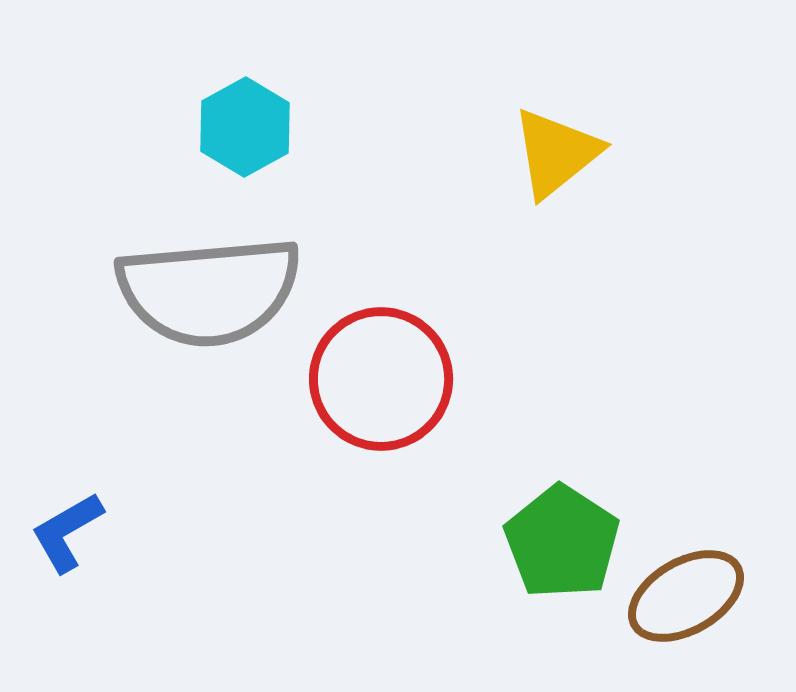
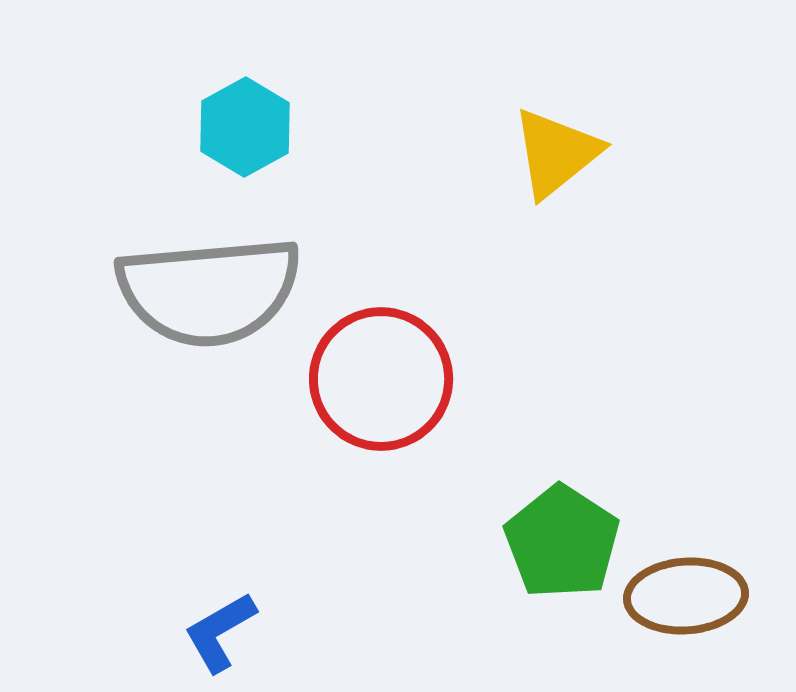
blue L-shape: moved 153 px right, 100 px down
brown ellipse: rotated 26 degrees clockwise
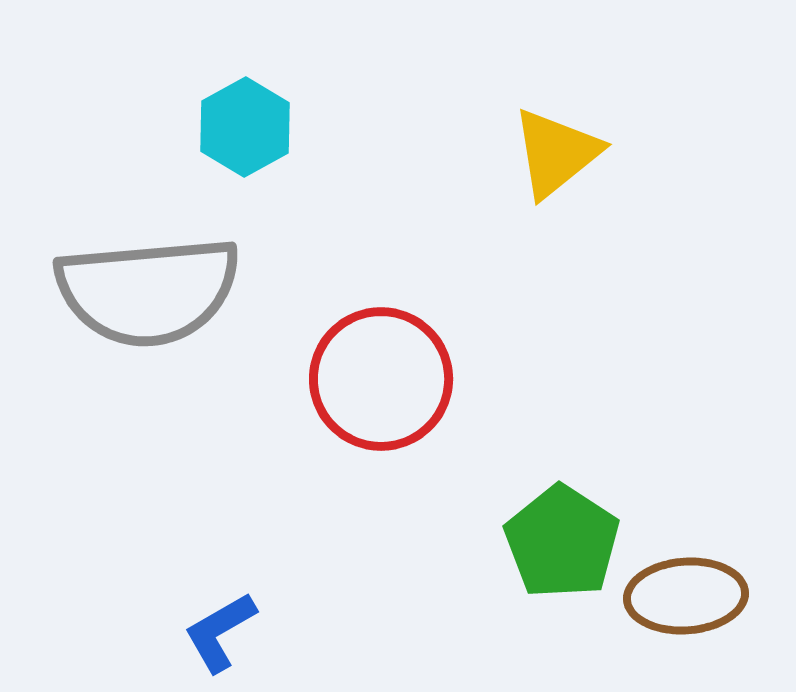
gray semicircle: moved 61 px left
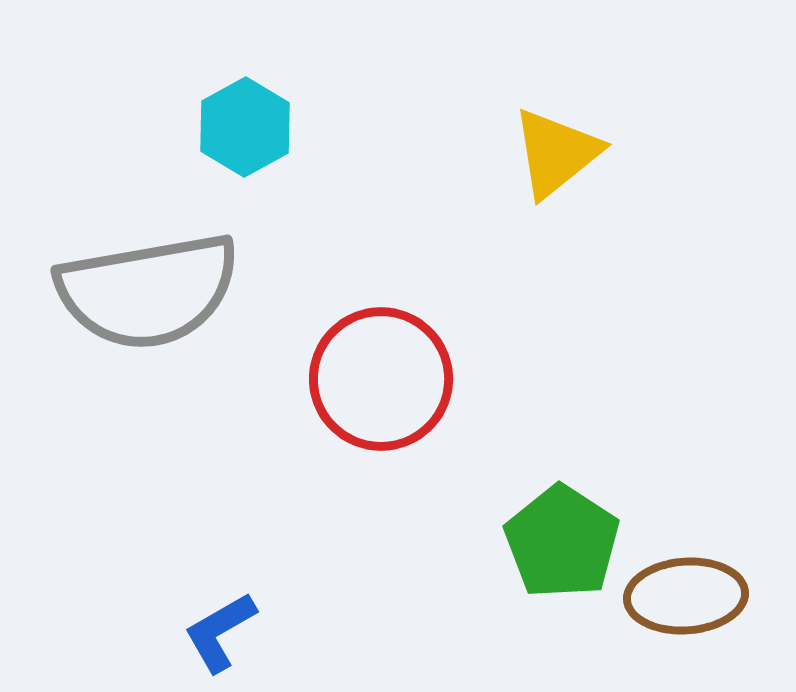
gray semicircle: rotated 5 degrees counterclockwise
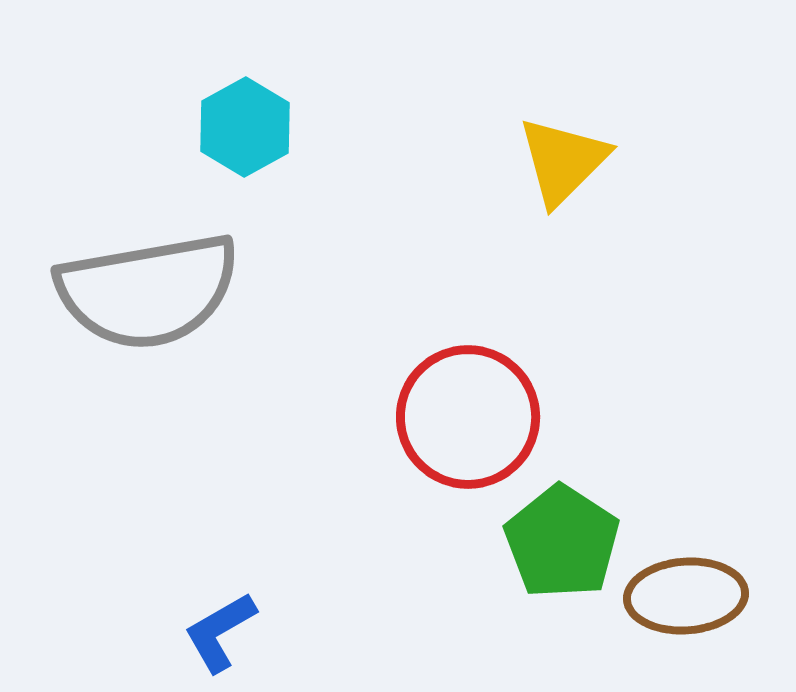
yellow triangle: moved 7 px right, 8 px down; rotated 6 degrees counterclockwise
red circle: moved 87 px right, 38 px down
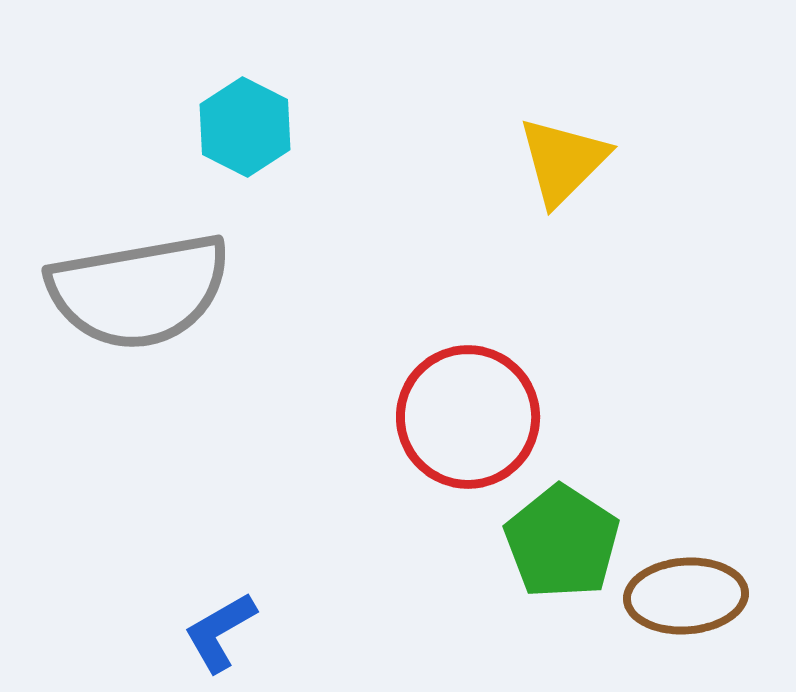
cyan hexagon: rotated 4 degrees counterclockwise
gray semicircle: moved 9 px left
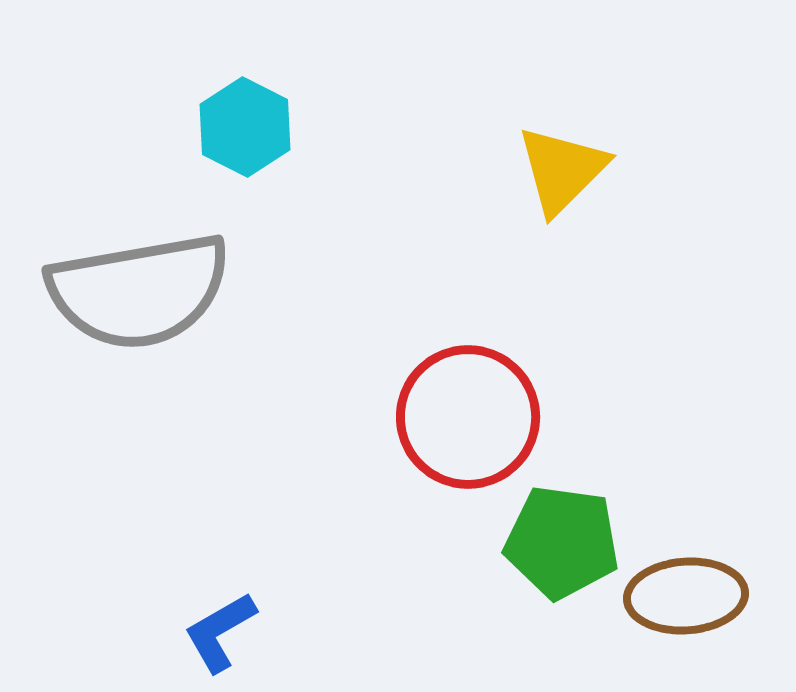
yellow triangle: moved 1 px left, 9 px down
green pentagon: rotated 25 degrees counterclockwise
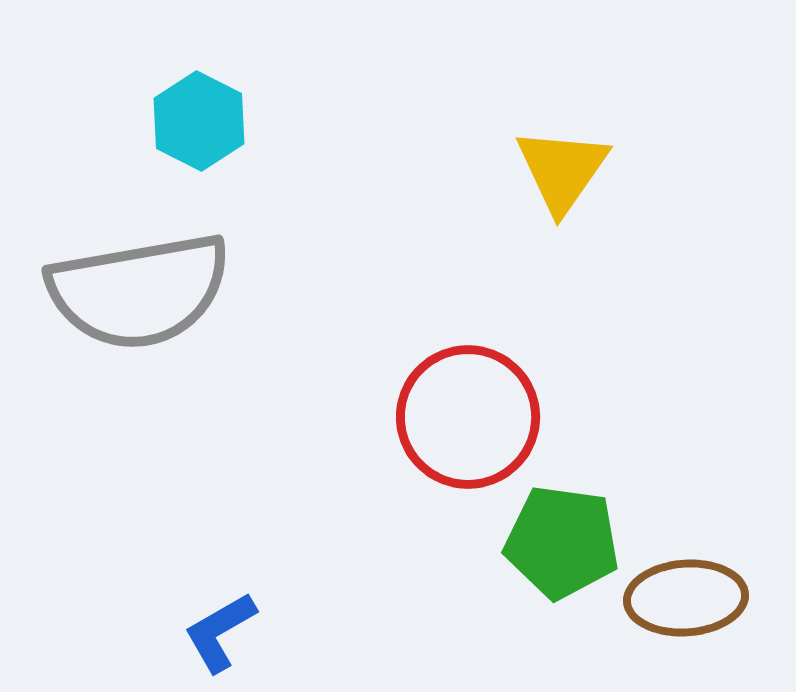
cyan hexagon: moved 46 px left, 6 px up
yellow triangle: rotated 10 degrees counterclockwise
brown ellipse: moved 2 px down
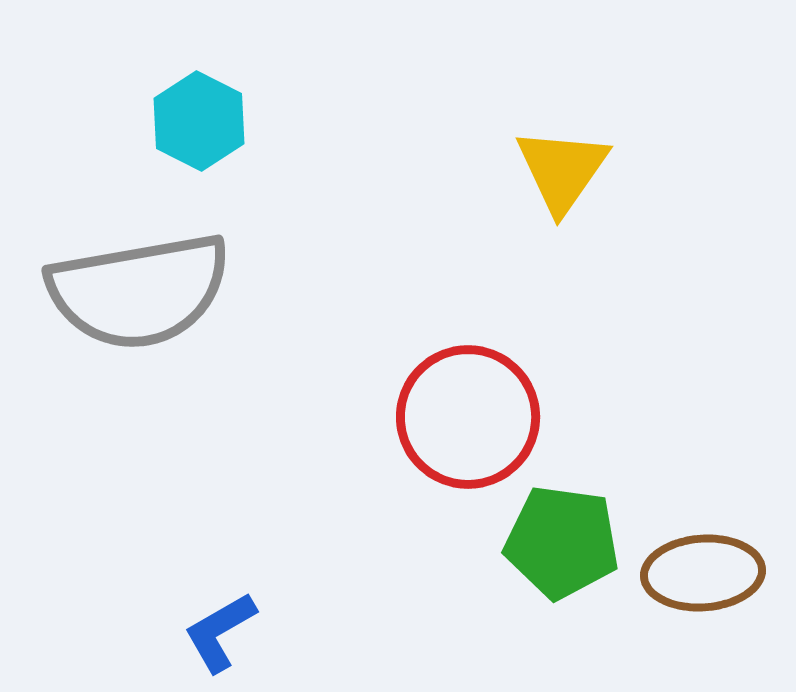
brown ellipse: moved 17 px right, 25 px up
